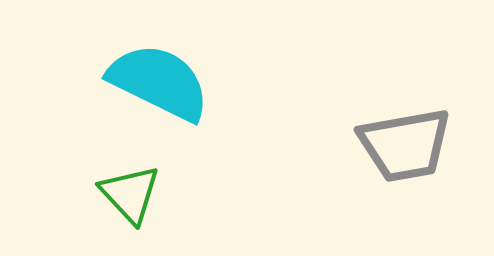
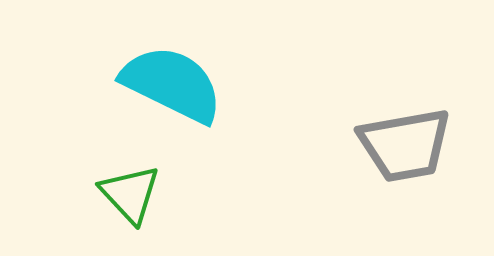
cyan semicircle: moved 13 px right, 2 px down
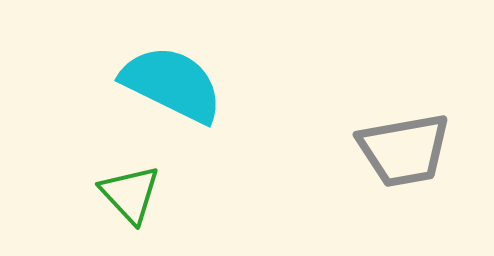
gray trapezoid: moved 1 px left, 5 px down
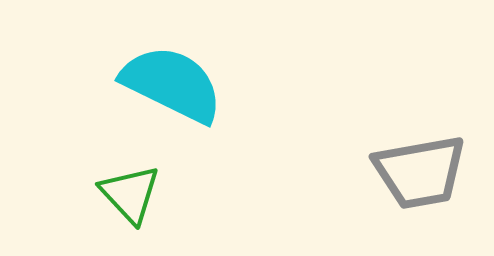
gray trapezoid: moved 16 px right, 22 px down
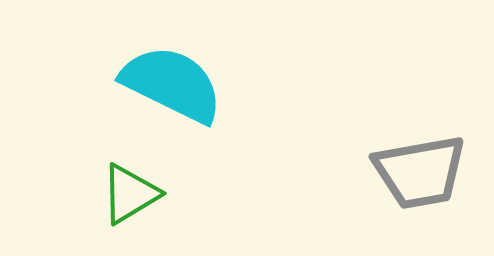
green triangle: rotated 42 degrees clockwise
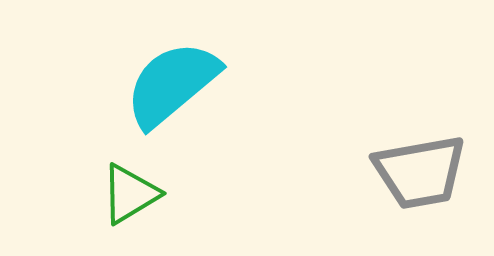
cyan semicircle: rotated 66 degrees counterclockwise
